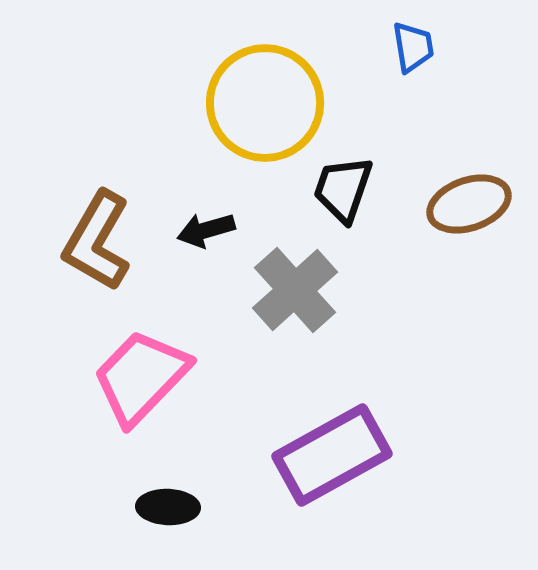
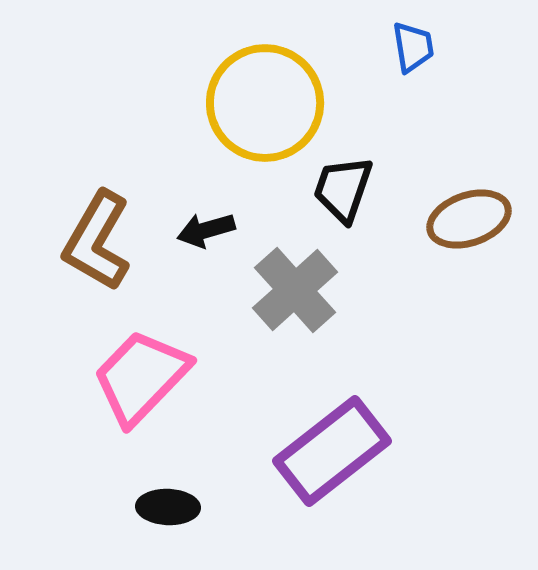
brown ellipse: moved 15 px down
purple rectangle: moved 4 px up; rotated 9 degrees counterclockwise
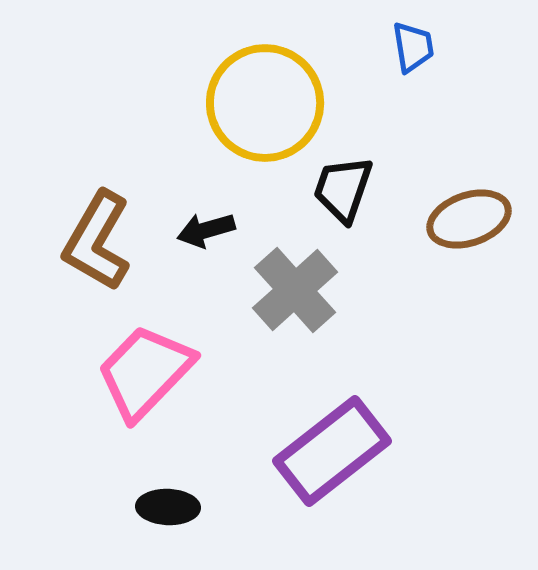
pink trapezoid: moved 4 px right, 5 px up
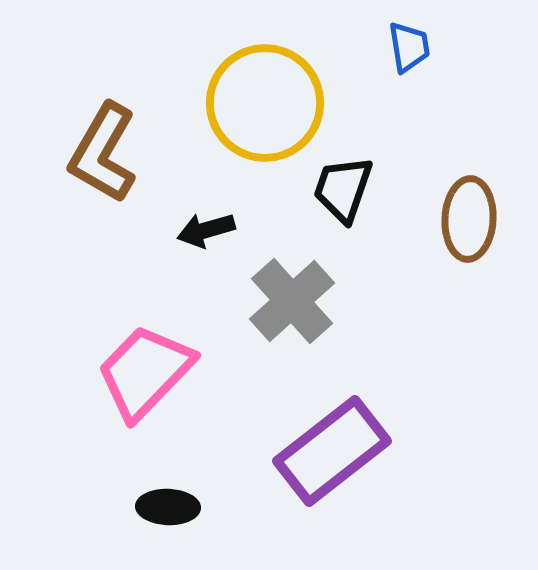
blue trapezoid: moved 4 px left
brown ellipse: rotated 68 degrees counterclockwise
brown L-shape: moved 6 px right, 88 px up
gray cross: moved 3 px left, 11 px down
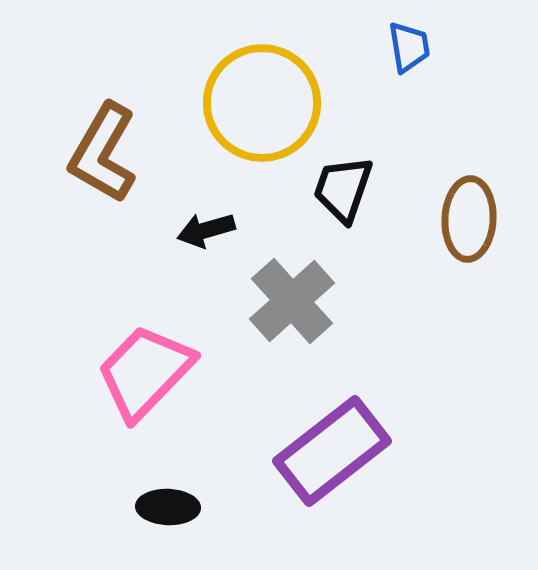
yellow circle: moved 3 px left
